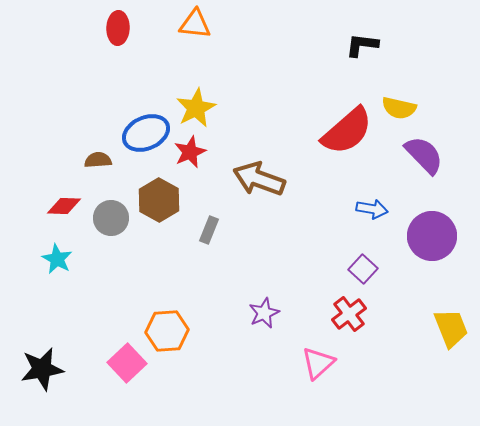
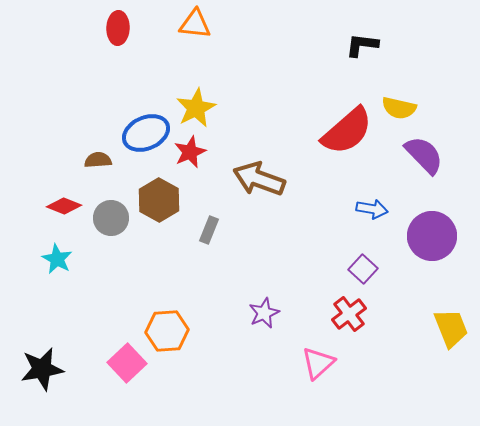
red diamond: rotated 20 degrees clockwise
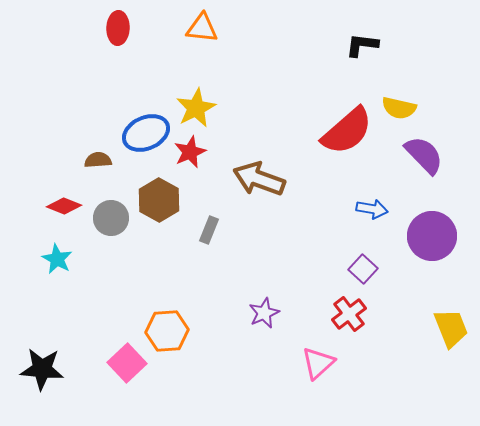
orange triangle: moved 7 px right, 4 px down
black star: rotated 15 degrees clockwise
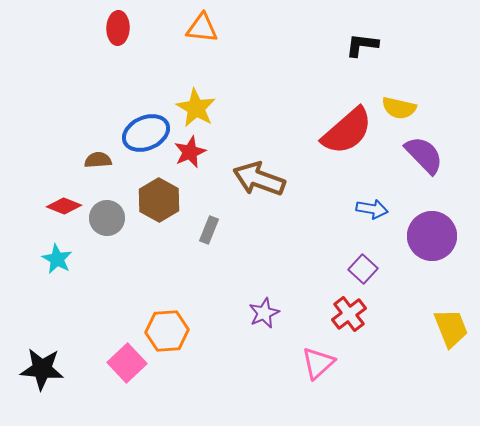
yellow star: rotated 15 degrees counterclockwise
gray circle: moved 4 px left
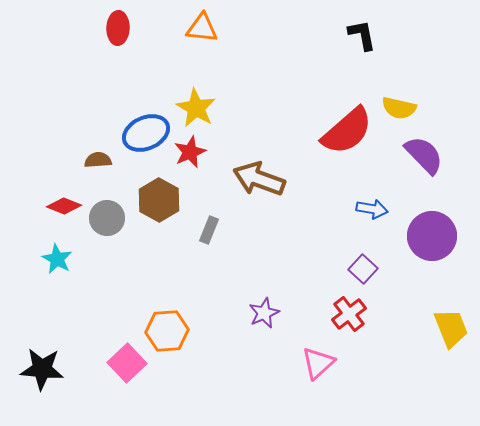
black L-shape: moved 10 px up; rotated 72 degrees clockwise
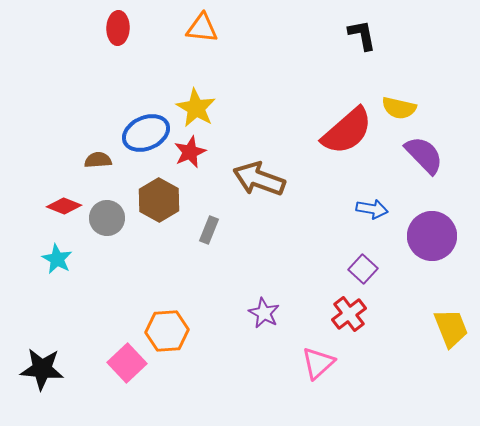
purple star: rotated 20 degrees counterclockwise
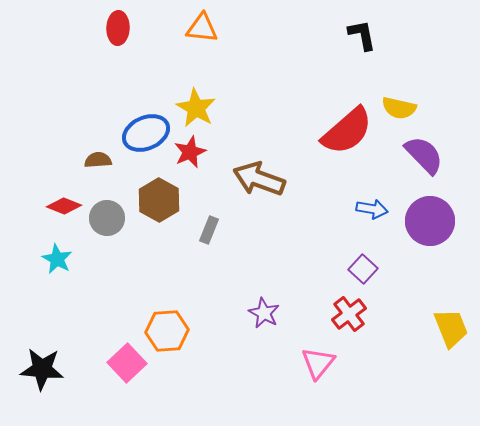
purple circle: moved 2 px left, 15 px up
pink triangle: rotated 9 degrees counterclockwise
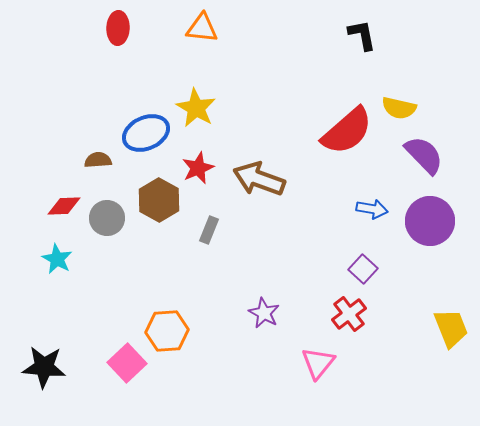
red star: moved 8 px right, 16 px down
red diamond: rotated 24 degrees counterclockwise
black star: moved 2 px right, 2 px up
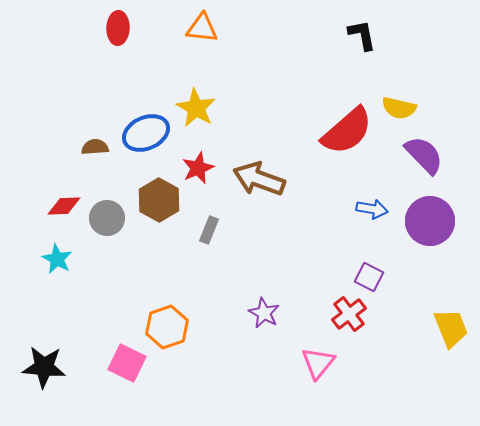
brown semicircle: moved 3 px left, 13 px up
purple square: moved 6 px right, 8 px down; rotated 16 degrees counterclockwise
orange hexagon: moved 4 px up; rotated 15 degrees counterclockwise
pink square: rotated 21 degrees counterclockwise
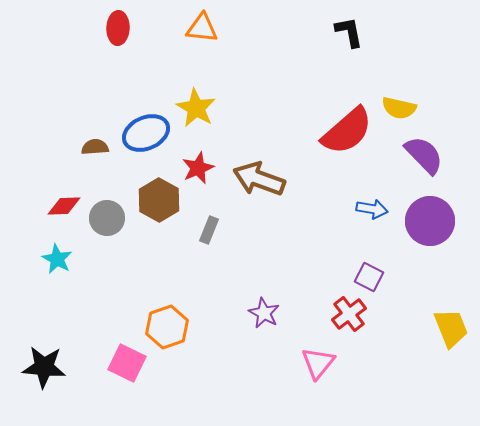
black L-shape: moved 13 px left, 3 px up
